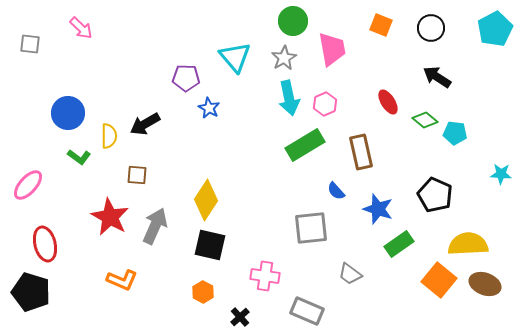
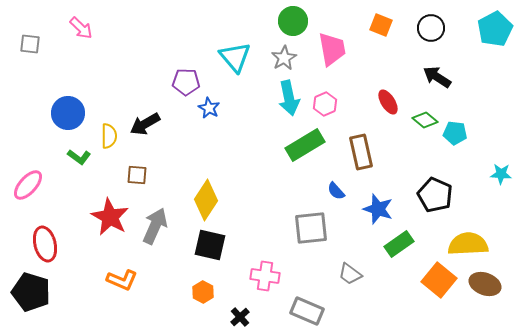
purple pentagon at (186, 78): moved 4 px down
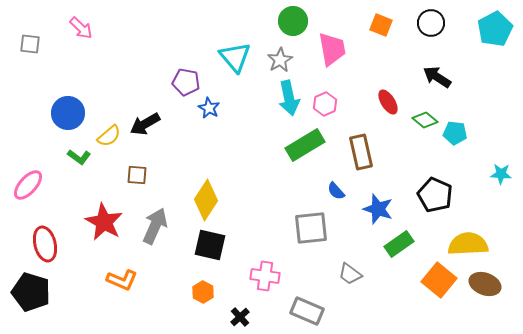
black circle at (431, 28): moved 5 px up
gray star at (284, 58): moved 4 px left, 2 px down
purple pentagon at (186, 82): rotated 8 degrees clockwise
yellow semicircle at (109, 136): rotated 50 degrees clockwise
red star at (110, 217): moved 6 px left, 5 px down
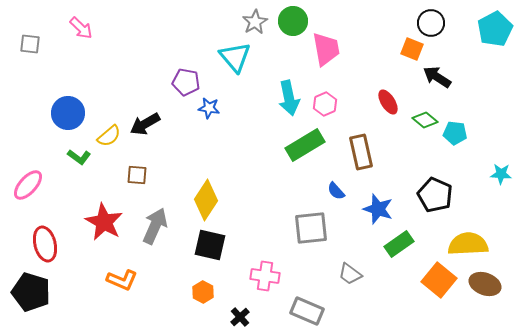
orange square at (381, 25): moved 31 px right, 24 px down
pink trapezoid at (332, 49): moved 6 px left
gray star at (280, 60): moved 25 px left, 38 px up
blue star at (209, 108): rotated 20 degrees counterclockwise
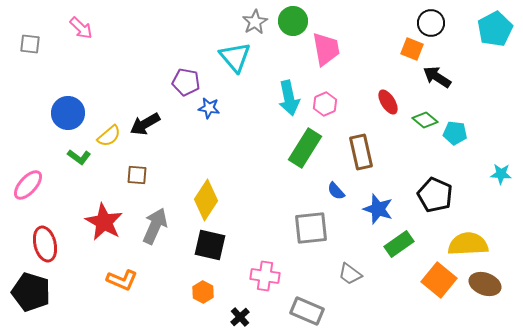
green rectangle at (305, 145): moved 3 px down; rotated 27 degrees counterclockwise
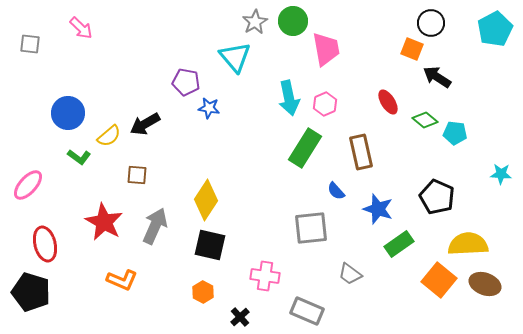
black pentagon at (435, 195): moved 2 px right, 2 px down
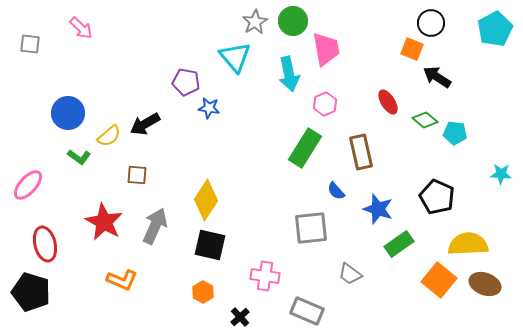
cyan arrow at (289, 98): moved 24 px up
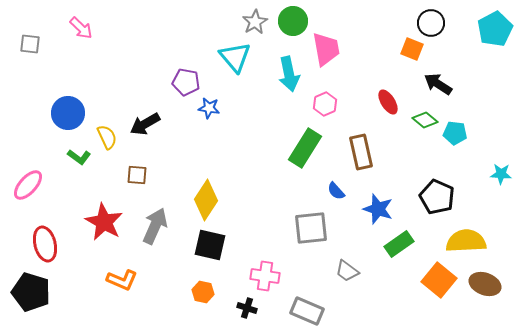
black arrow at (437, 77): moved 1 px right, 7 px down
yellow semicircle at (109, 136): moved 2 px left, 1 px down; rotated 75 degrees counterclockwise
yellow semicircle at (468, 244): moved 2 px left, 3 px up
gray trapezoid at (350, 274): moved 3 px left, 3 px up
orange hexagon at (203, 292): rotated 15 degrees counterclockwise
black cross at (240, 317): moved 7 px right, 9 px up; rotated 30 degrees counterclockwise
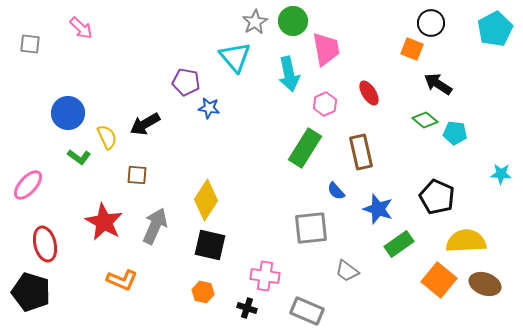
red ellipse at (388, 102): moved 19 px left, 9 px up
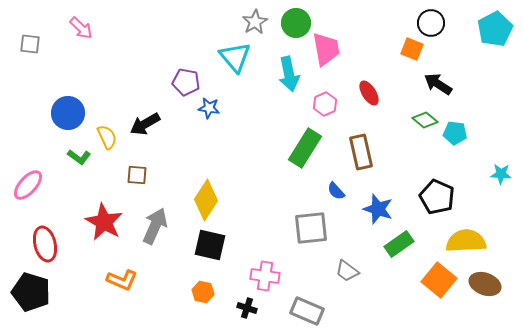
green circle at (293, 21): moved 3 px right, 2 px down
